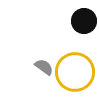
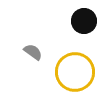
gray semicircle: moved 11 px left, 15 px up
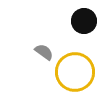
gray semicircle: moved 11 px right
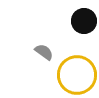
yellow circle: moved 2 px right, 3 px down
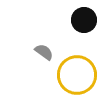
black circle: moved 1 px up
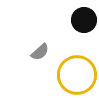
gray semicircle: moved 4 px left; rotated 102 degrees clockwise
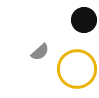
yellow circle: moved 6 px up
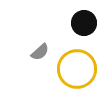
black circle: moved 3 px down
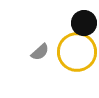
yellow circle: moved 17 px up
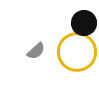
gray semicircle: moved 4 px left, 1 px up
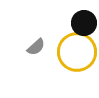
gray semicircle: moved 4 px up
